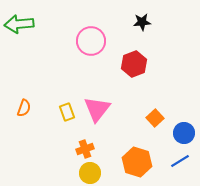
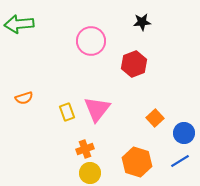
orange semicircle: moved 10 px up; rotated 54 degrees clockwise
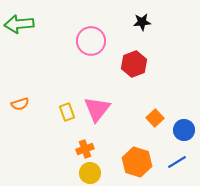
orange semicircle: moved 4 px left, 6 px down
blue circle: moved 3 px up
blue line: moved 3 px left, 1 px down
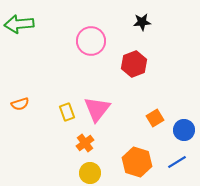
orange square: rotated 12 degrees clockwise
orange cross: moved 6 px up; rotated 18 degrees counterclockwise
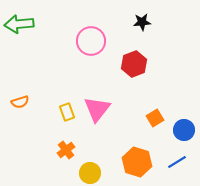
orange semicircle: moved 2 px up
orange cross: moved 19 px left, 7 px down
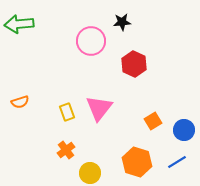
black star: moved 20 px left
red hexagon: rotated 15 degrees counterclockwise
pink triangle: moved 2 px right, 1 px up
orange square: moved 2 px left, 3 px down
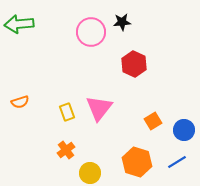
pink circle: moved 9 px up
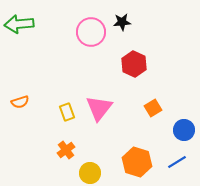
orange square: moved 13 px up
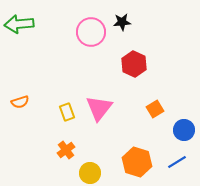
orange square: moved 2 px right, 1 px down
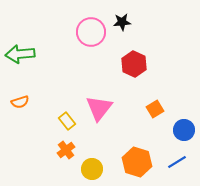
green arrow: moved 1 px right, 30 px down
yellow rectangle: moved 9 px down; rotated 18 degrees counterclockwise
yellow circle: moved 2 px right, 4 px up
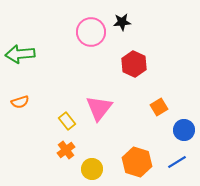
orange square: moved 4 px right, 2 px up
